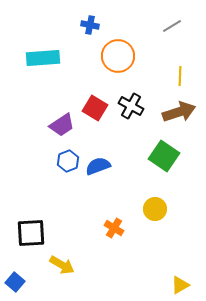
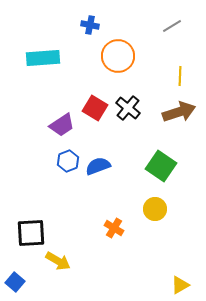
black cross: moved 3 px left, 2 px down; rotated 10 degrees clockwise
green square: moved 3 px left, 10 px down
yellow arrow: moved 4 px left, 4 px up
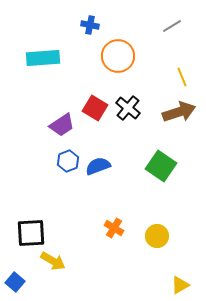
yellow line: moved 2 px right, 1 px down; rotated 24 degrees counterclockwise
yellow circle: moved 2 px right, 27 px down
yellow arrow: moved 5 px left
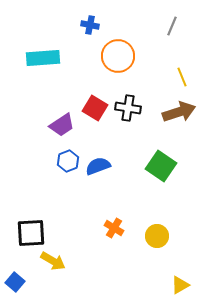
gray line: rotated 36 degrees counterclockwise
black cross: rotated 30 degrees counterclockwise
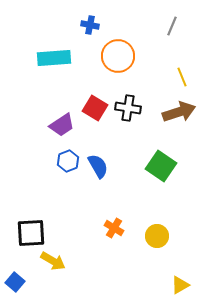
cyan rectangle: moved 11 px right
blue semicircle: rotated 80 degrees clockwise
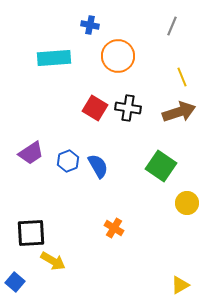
purple trapezoid: moved 31 px left, 28 px down
yellow circle: moved 30 px right, 33 px up
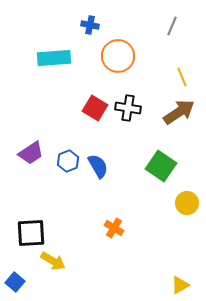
brown arrow: rotated 16 degrees counterclockwise
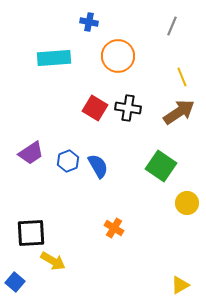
blue cross: moved 1 px left, 3 px up
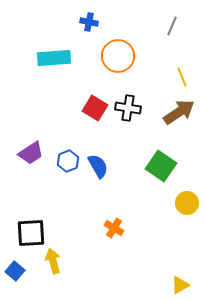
yellow arrow: rotated 135 degrees counterclockwise
blue square: moved 11 px up
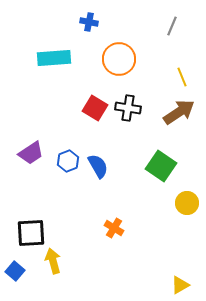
orange circle: moved 1 px right, 3 px down
